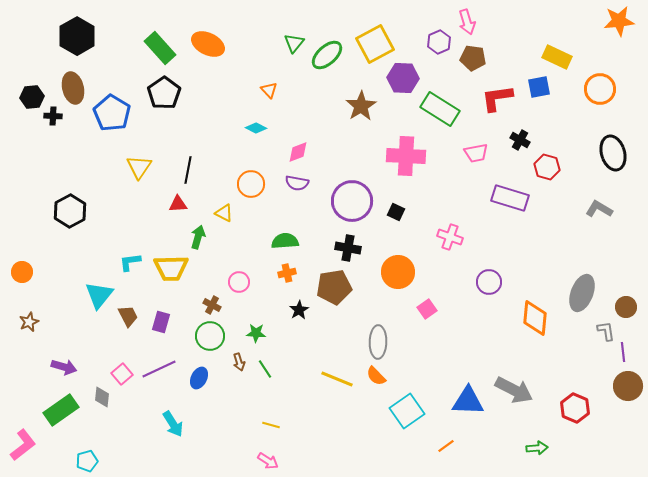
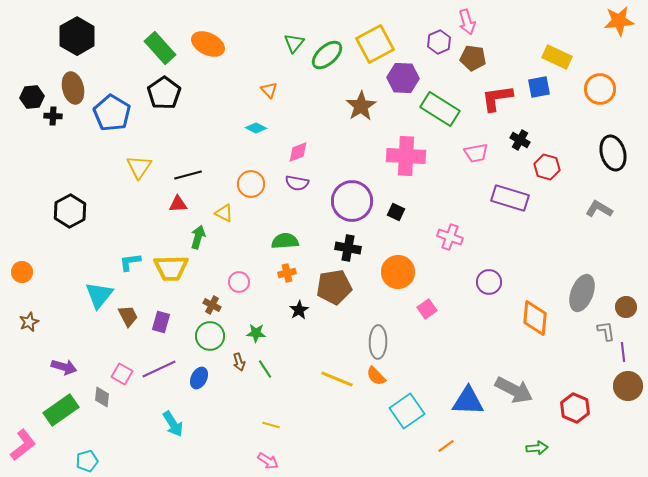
black line at (188, 170): moved 5 px down; rotated 64 degrees clockwise
pink square at (122, 374): rotated 20 degrees counterclockwise
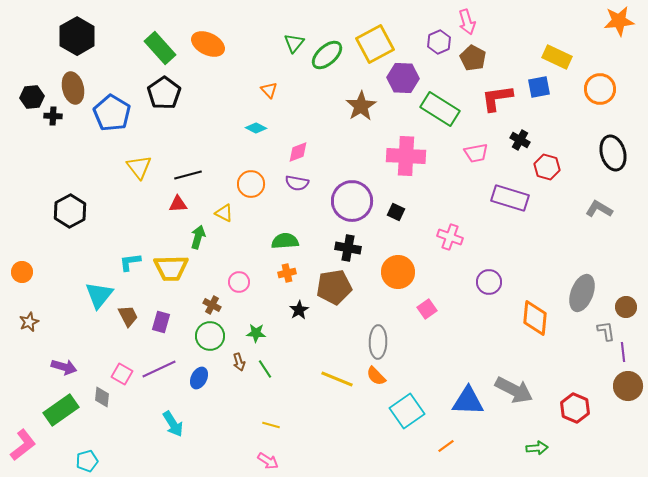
brown pentagon at (473, 58): rotated 20 degrees clockwise
yellow triangle at (139, 167): rotated 12 degrees counterclockwise
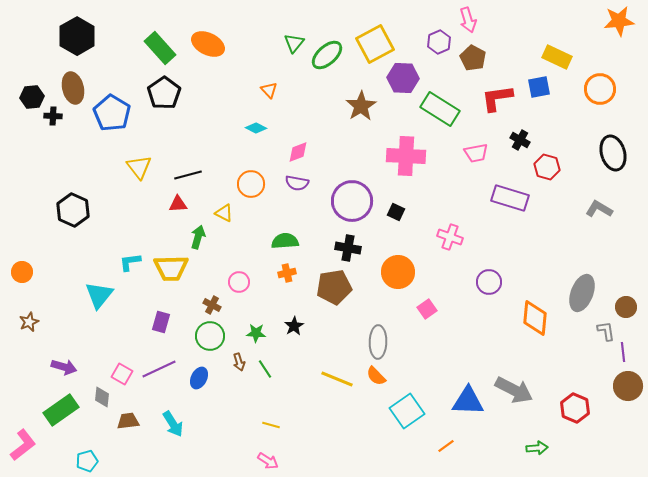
pink arrow at (467, 22): moved 1 px right, 2 px up
black hexagon at (70, 211): moved 3 px right, 1 px up; rotated 8 degrees counterclockwise
black star at (299, 310): moved 5 px left, 16 px down
brown trapezoid at (128, 316): moved 105 px down; rotated 70 degrees counterclockwise
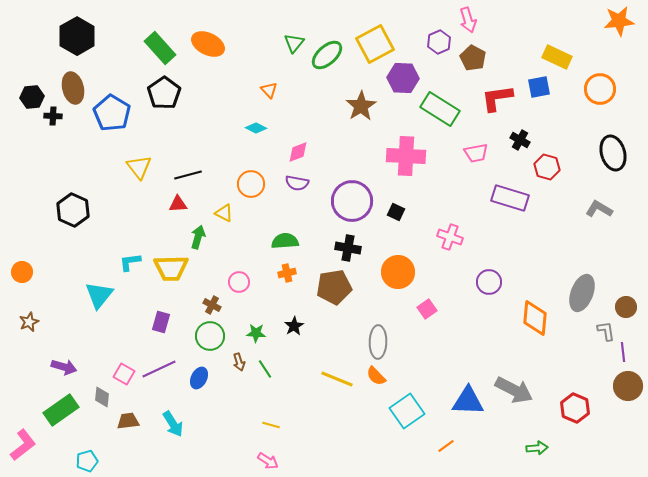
pink square at (122, 374): moved 2 px right
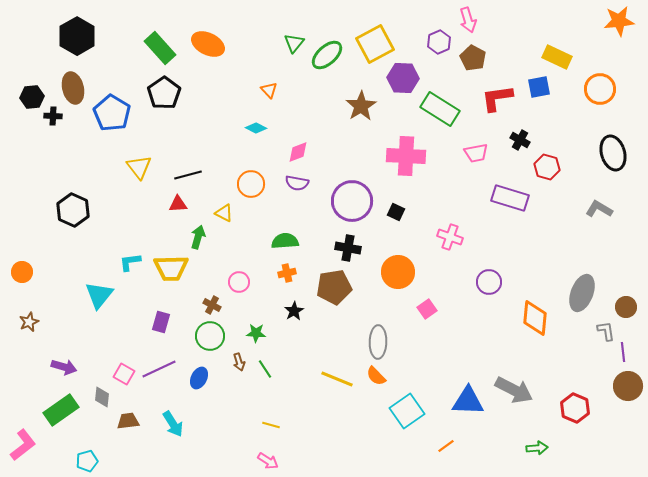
black star at (294, 326): moved 15 px up
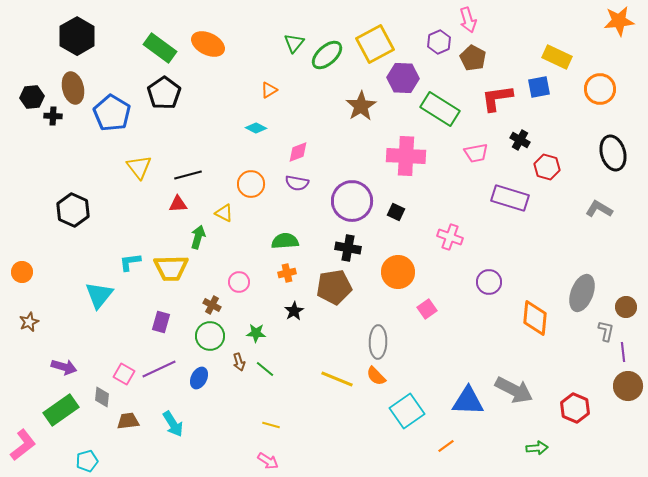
green rectangle at (160, 48): rotated 12 degrees counterclockwise
orange triangle at (269, 90): rotated 42 degrees clockwise
gray L-shape at (606, 331): rotated 20 degrees clockwise
green line at (265, 369): rotated 18 degrees counterclockwise
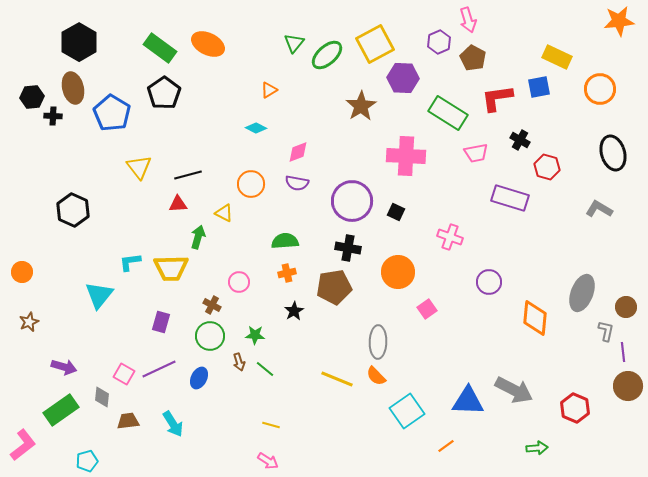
black hexagon at (77, 36): moved 2 px right, 6 px down
green rectangle at (440, 109): moved 8 px right, 4 px down
green star at (256, 333): moved 1 px left, 2 px down
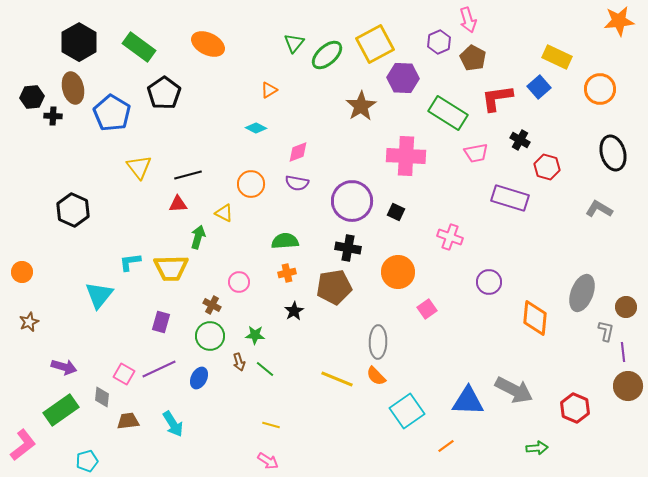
green rectangle at (160, 48): moved 21 px left, 1 px up
blue square at (539, 87): rotated 30 degrees counterclockwise
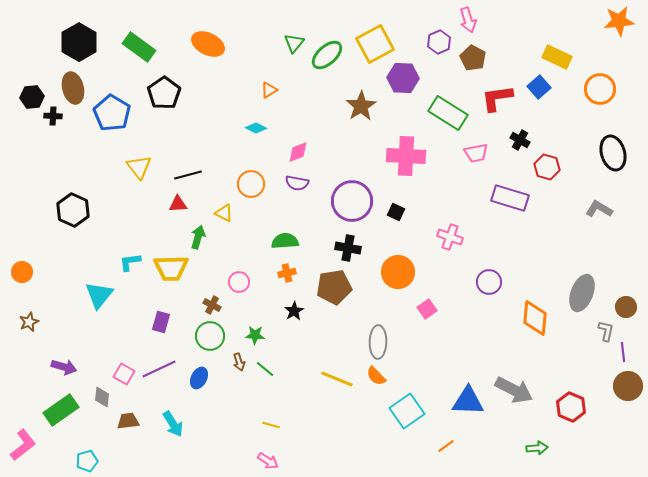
red hexagon at (575, 408): moved 4 px left, 1 px up
